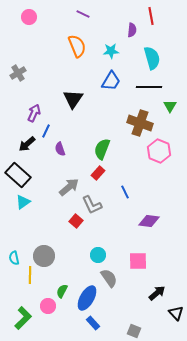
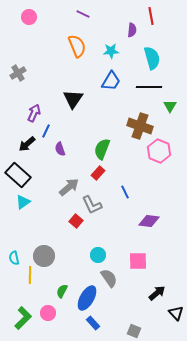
brown cross at (140, 123): moved 3 px down
pink circle at (48, 306): moved 7 px down
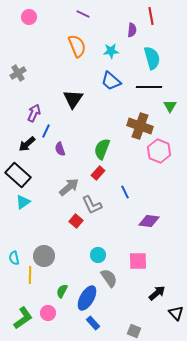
blue trapezoid at (111, 81): rotated 100 degrees clockwise
green L-shape at (23, 318): rotated 10 degrees clockwise
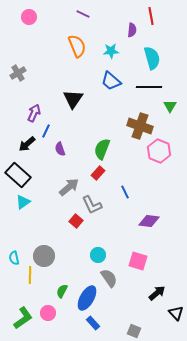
pink square at (138, 261): rotated 18 degrees clockwise
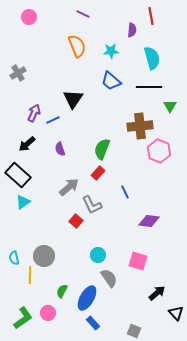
brown cross at (140, 126): rotated 25 degrees counterclockwise
blue line at (46, 131): moved 7 px right, 11 px up; rotated 40 degrees clockwise
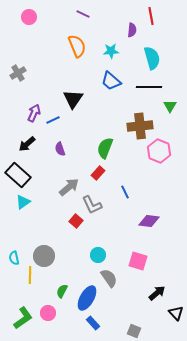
green semicircle at (102, 149): moved 3 px right, 1 px up
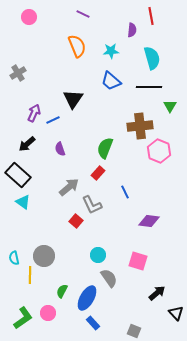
cyan triangle at (23, 202): rotated 49 degrees counterclockwise
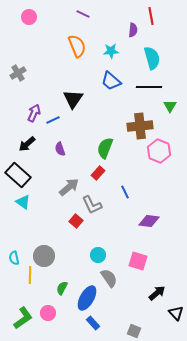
purple semicircle at (132, 30): moved 1 px right
green semicircle at (62, 291): moved 3 px up
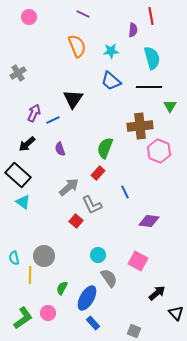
pink square at (138, 261): rotated 12 degrees clockwise
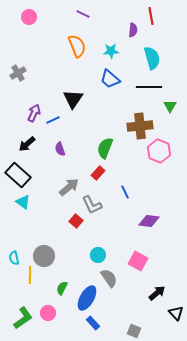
blue trapezoid at (111, 81): moved 1 px left, 2 px up
